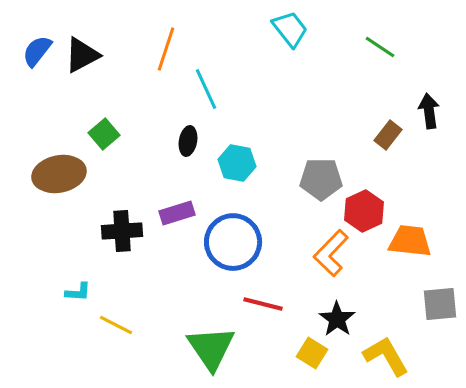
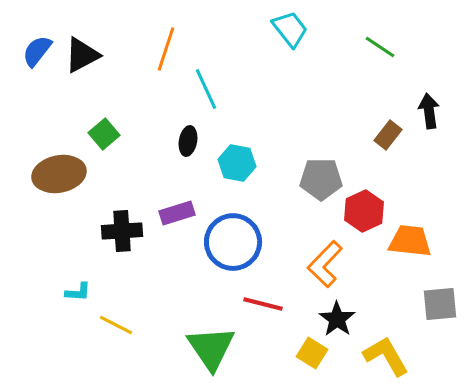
orange L-shape: moved 6 px left, 11 px down
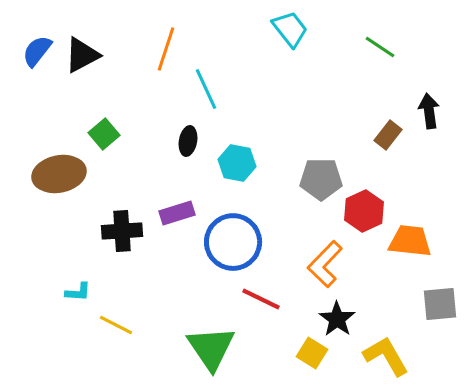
red line: moved 2 px left, 5 px up; rotated 12 degrees clockwise
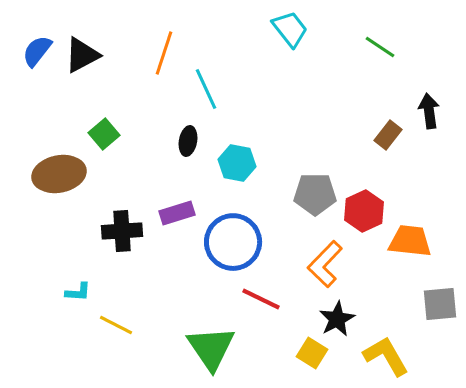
orange line: moved 2 px left, 4 px down
gray pentagon: moved 6 px left, 15 px down
black star: rotated 9 degrees clockwise
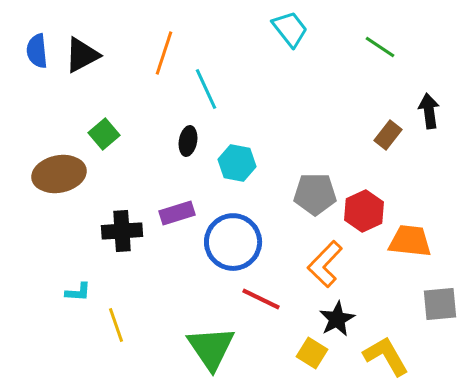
blue semicircle: rotated 44 degrees counterclockwise
yellow line: rotated 44 degrees clockwise
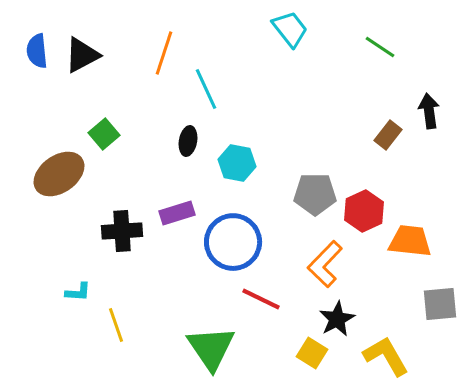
brown ellipse: rotated 24 degrees counterclockwise
